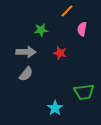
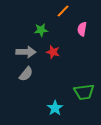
orange line: moved 4 px left
red star: moved 7 px left, 1 px up
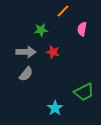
green trapezoid: rotated 20 degrees counterclockwise
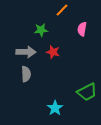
orange line: moved 1 px left, 1 px up
gray semicircle: rotated 42 degrees counterclockwise
green trapezoid: moved 3 px right
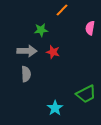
pink semicircle: moved 8 px right, 1 px up
gray arrow: moved 1 px right, 1 px up
green trapezoid: moved 1 px left, 2 px down
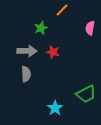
green star: moved 2 px up; rotated 16 degrees counterclockwise
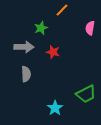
gray arrow: moved 3 px left, 4 px up
